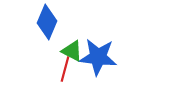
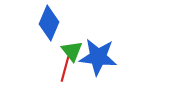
blue diamond: moved 2 px right, 1 px down
green triangle: rotated 25 degrees clockwise
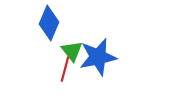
blue star: rotated 18 degrees counterclockwise
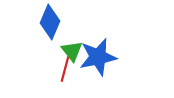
blue diamond: moved 1 px right, 1 px up
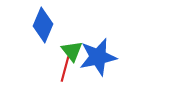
blue diamond: moved 7 px left, 3 px down
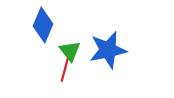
green triangle: moved 2 px left
blue star: moved 10 px right, 7 px up
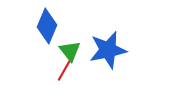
blue diamond: moved 4 px right, 1 px down
red line: rotated 15 degrees clockwise
